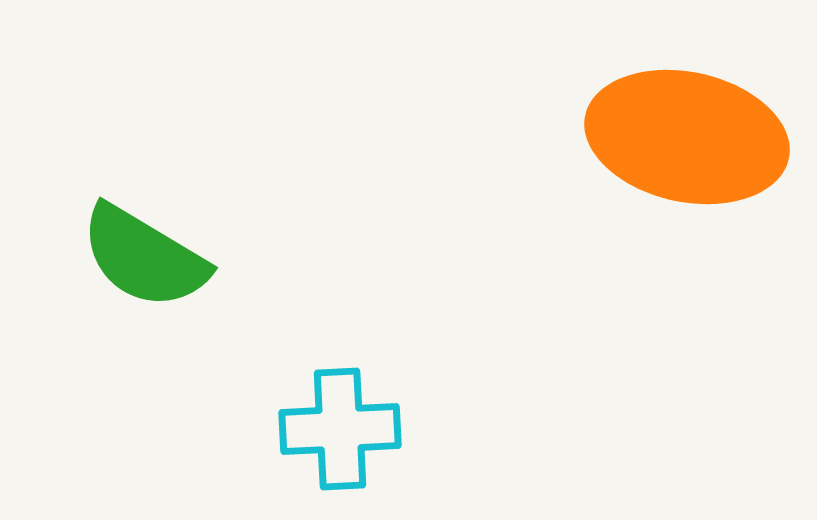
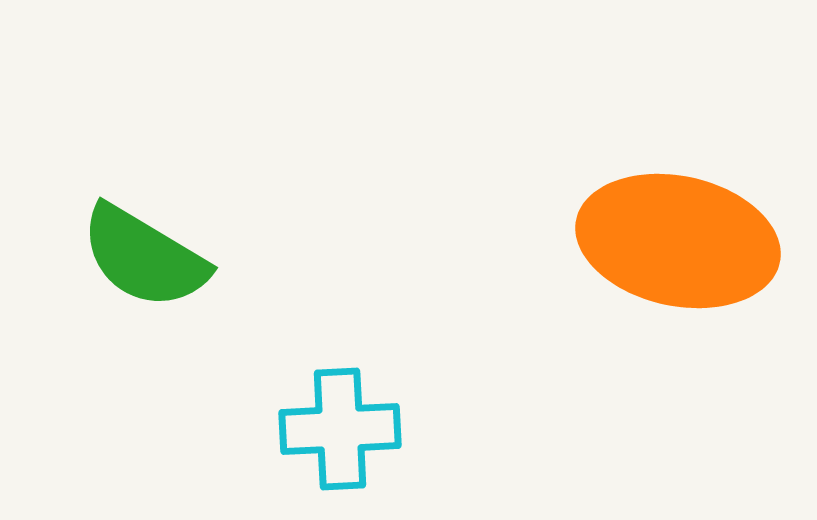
orange ellipse: moved 9 px left, 104 px down
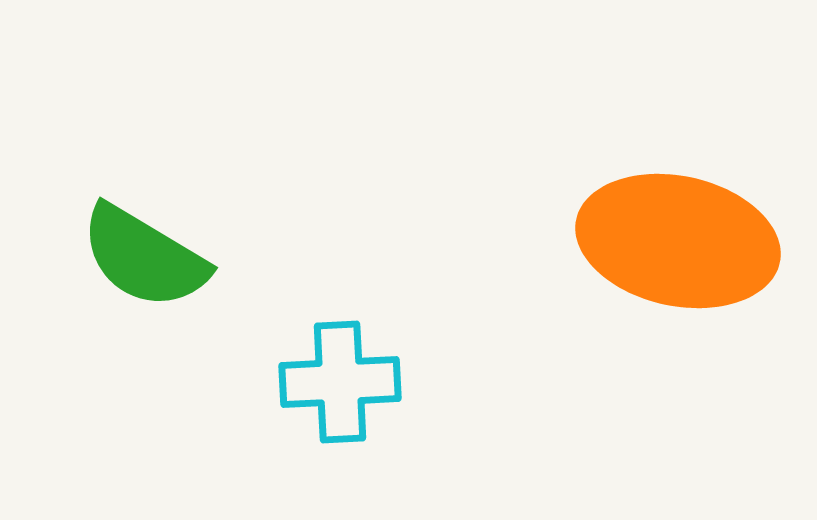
cyan cross: moved 47 px up
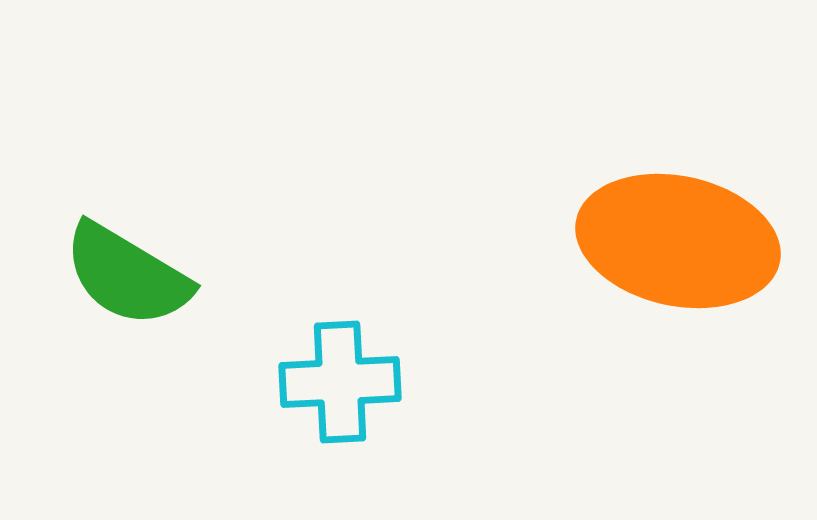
green semicircle: moved 17 px left, 18 px down
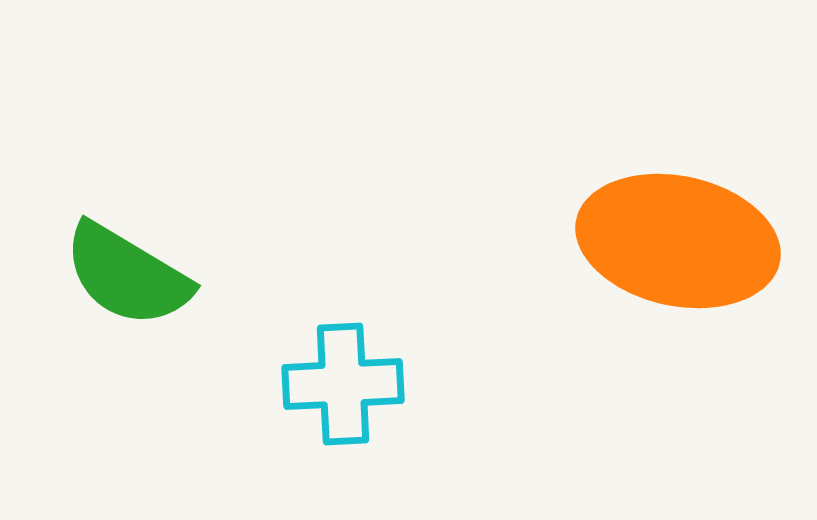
cyan cross: moved 3 px right, 2 px down
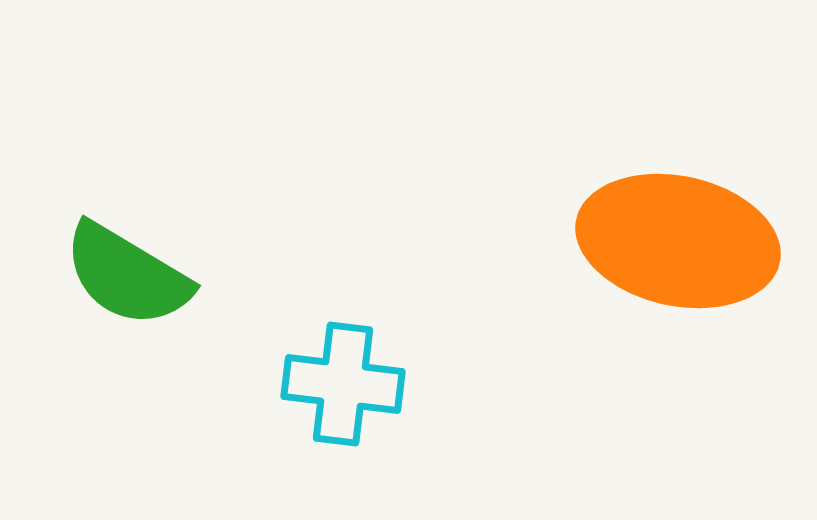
cyan cross: rotated 10 degrees clockwise
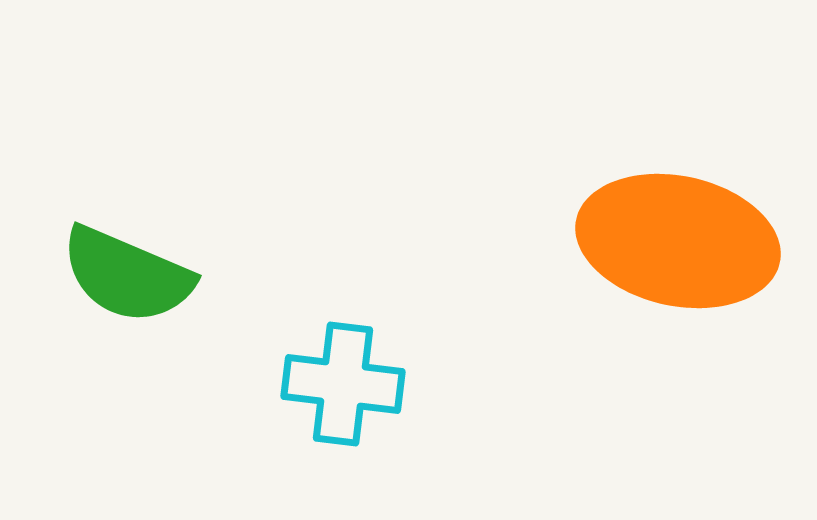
green semicircle: rotated 8 degrees counterclockwise
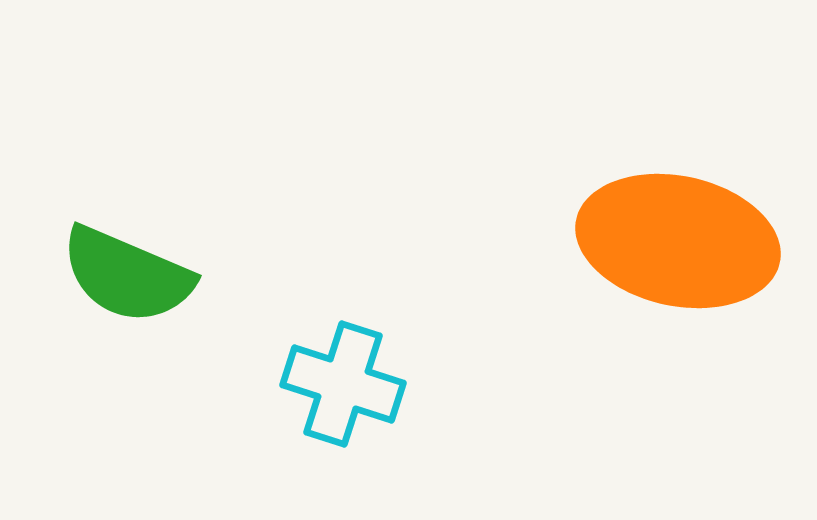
cyan cross: rotated 11 degrees clockwise
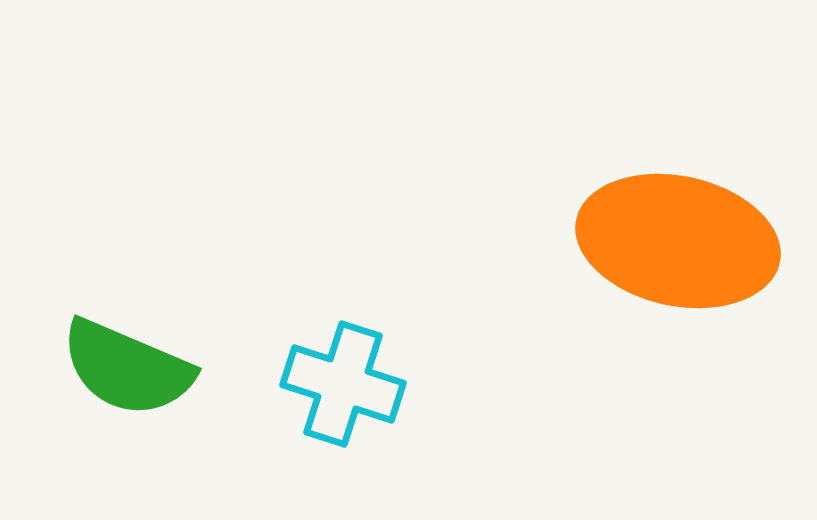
green semicircle: moved 93 px down
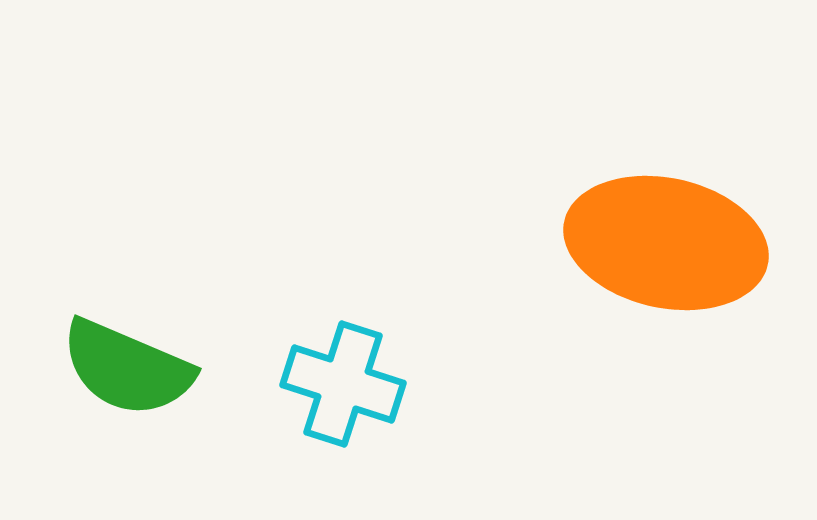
orange ellipse: moved 12 px left, 2 px down
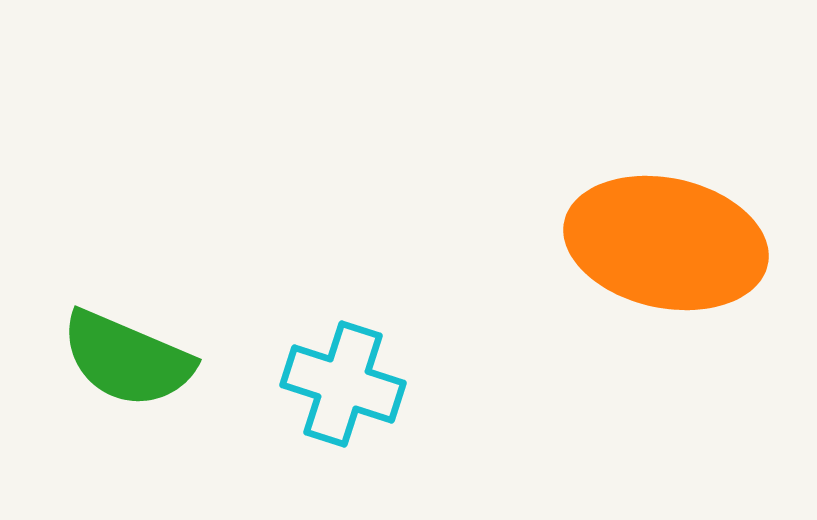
green semicircle: moved 9 px up
